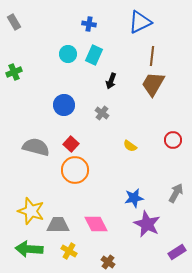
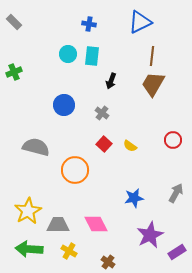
gray rectangle: rotated 14 degrees counterclockwise
cyan rectangle: moved 2 px left, 1 px down; rotated 18 degrees counterclockwise
red square: moved 33 px right
yellow star: moved 3 px left; rotated 24 degrees clockwise
purple star: moved 3 px right, 11 px down; rotated 20 degrees clockwise
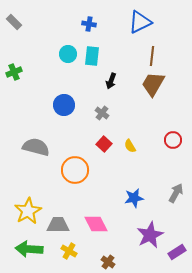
yellow semicircle: rotated 24 degrees clockwise
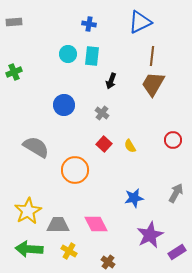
gray rectangle: rotated 49 degrees counterclockwise
gray semicircle: rotated 16 degrees clockwise
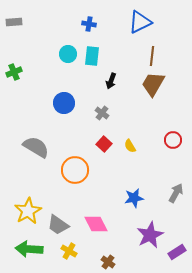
blue circle: moved 2 px up
gray trapezoid: rotated 145 degrees counterclockwise
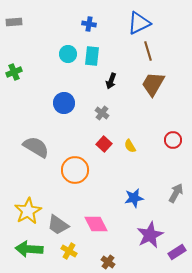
blue triangle: moved 1 px left, 1 px down
brown line: moved 4 px left, 5 px up; rotated 24 degrees counterclockwise
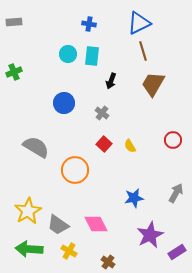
brown line: moved 5 px left
